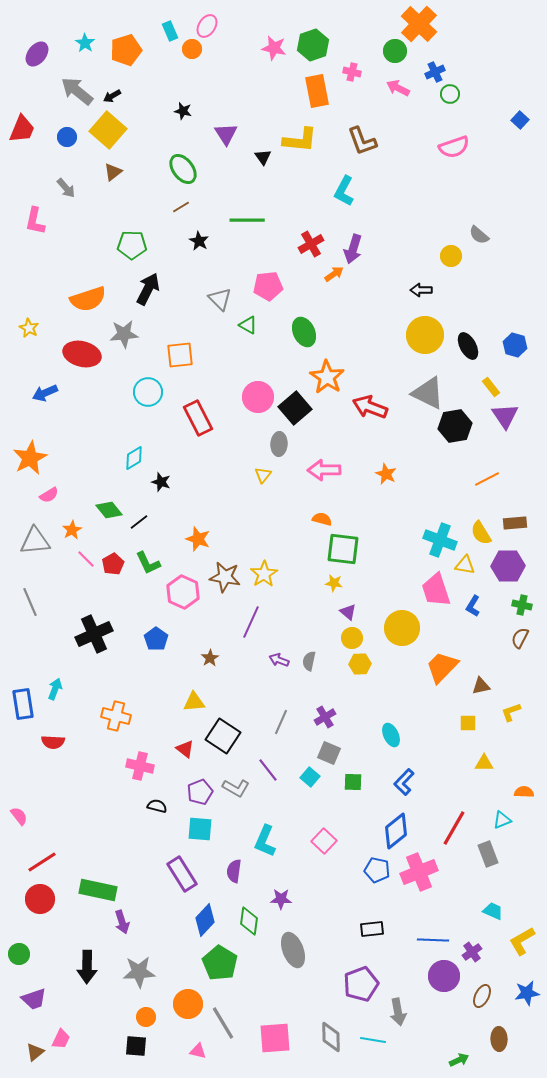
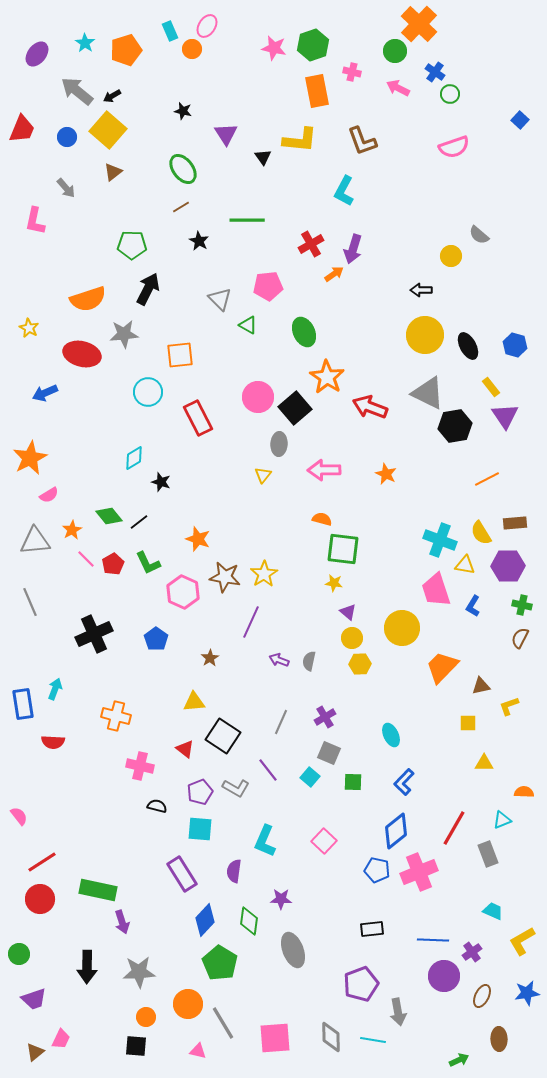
blue cross at (435, 72): rotated 30 degrees counterclockwise
green diamond at (109, 510): moved 6 px down
yellow L-shape at (511, 712): moved 2 px left, 6 px up
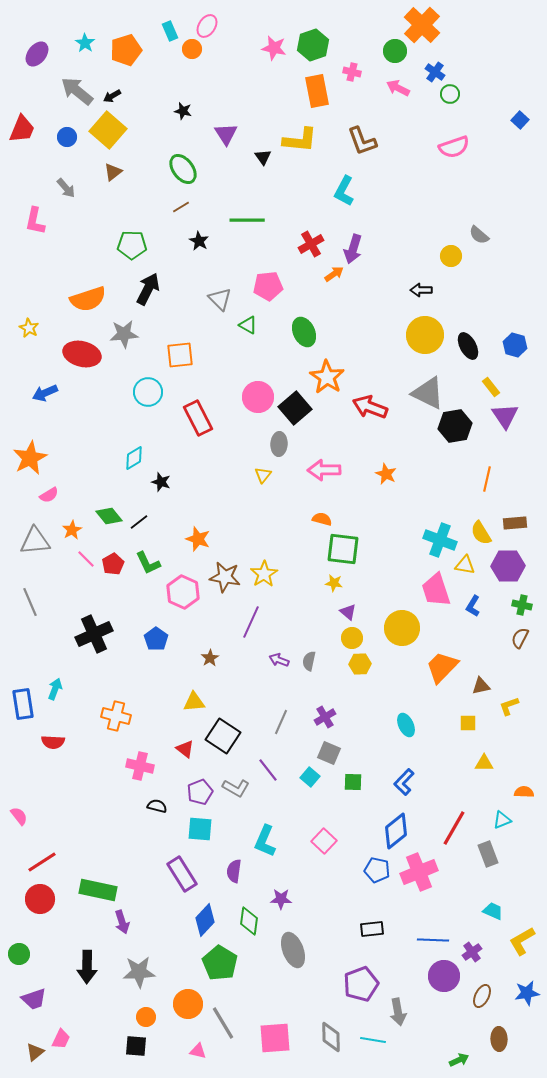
orange cross at (419, 24): moved 3 px right, 1 px down
orange line at (487, 479): rotated 50 degrees counterclockwise
cyan ellipse at (391, 735): moved 15 px right, 10 px up
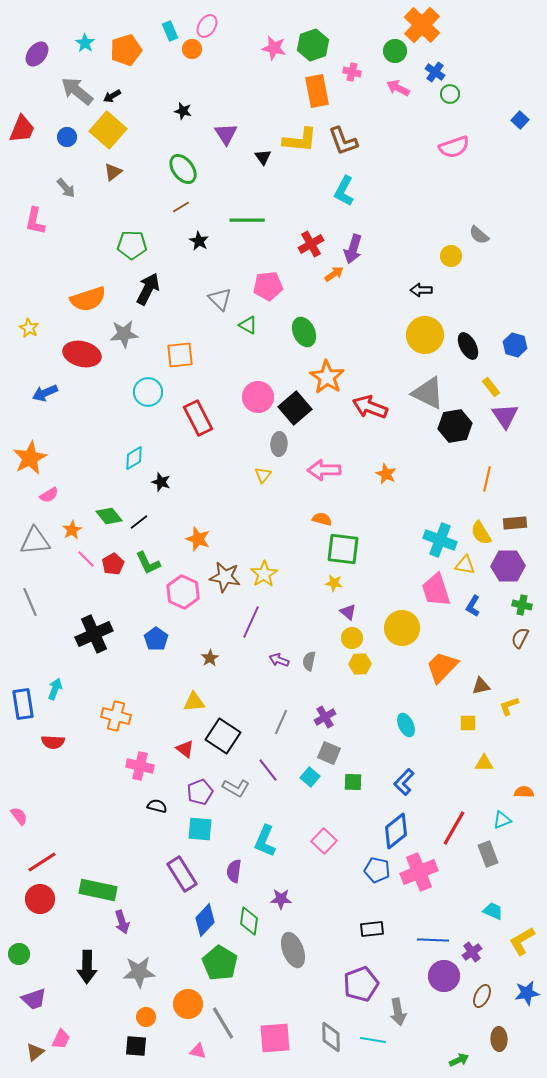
brown L-shape at (362, 141): moved 19 px left
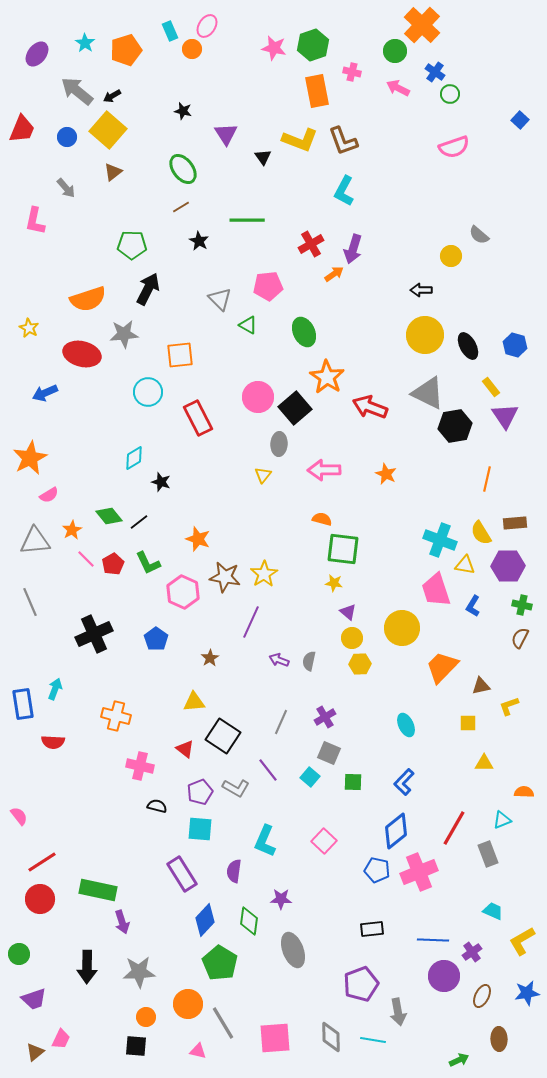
yellow L-shape at (300, 140): rotated 15 degrees clockwise
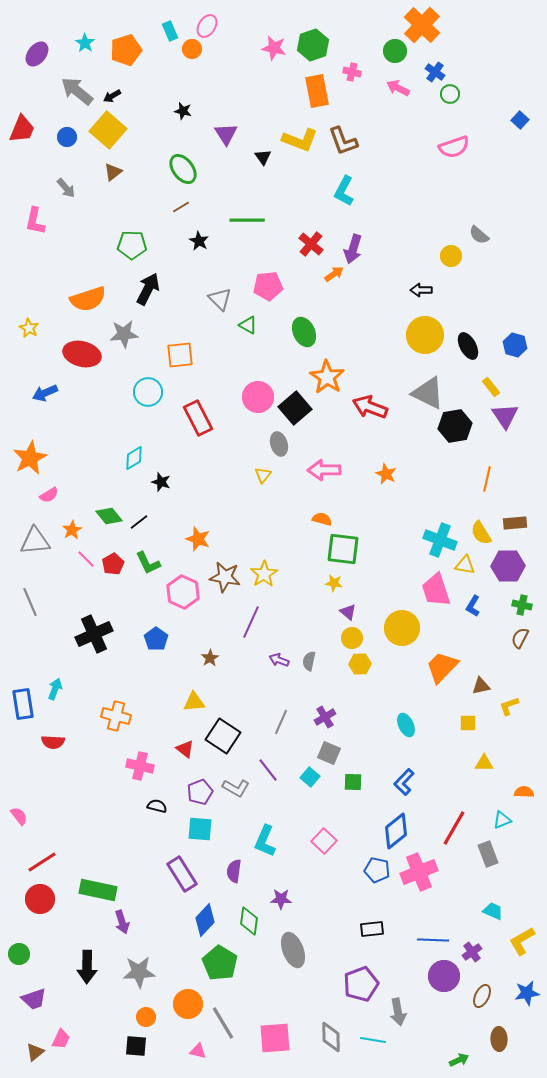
red cross at (311, 244): rotated 20 degrees counterclockwise
gray ellipse at (279, 444): rotated 20 degrees counterclockwise
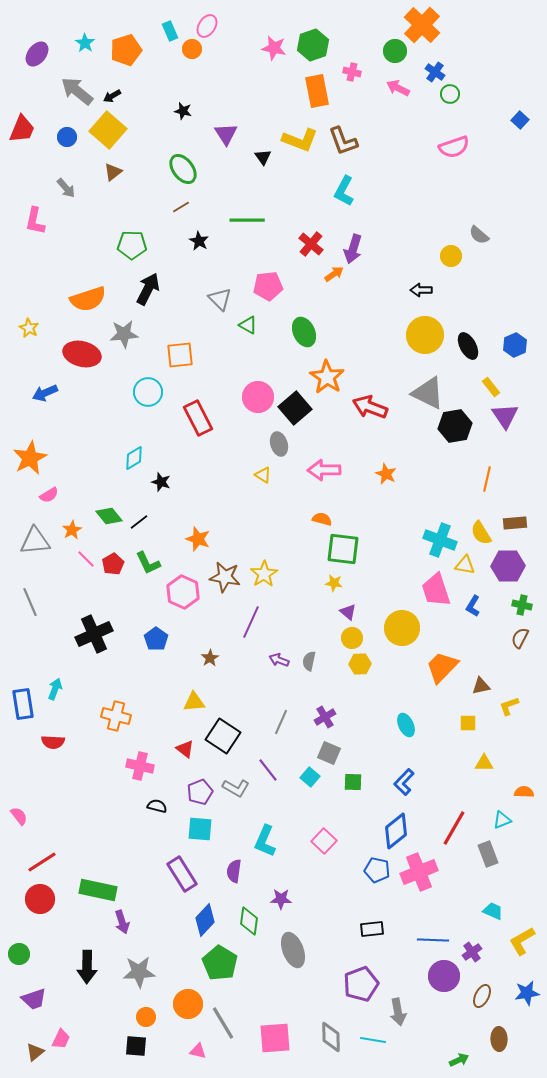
blue hexagon at (515, 345): rotated 20 degrees clockwise
yellow triangle at (263, 475): rotated 36 degrees counterclockwise
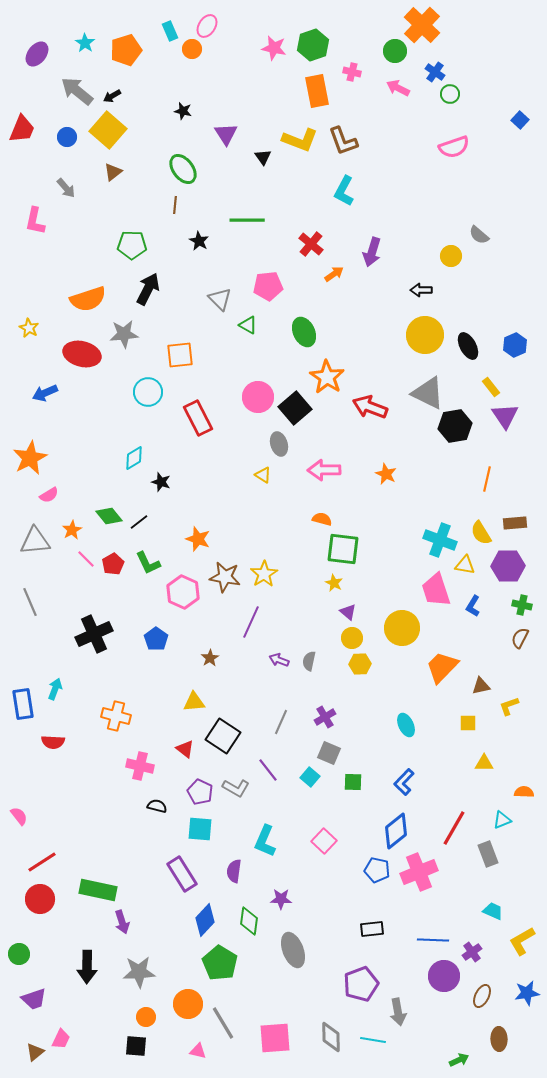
brown line at (181, 207): moved 6 px left, 2 px up; rotated 54 degrees counterclockwise
purple arrow at (353, 249): moved 19 px right, 3 px down
yellow star at (334, 583): rotated 18 degrees clockwise
purple pentagon at (200, 792): rotated 25 degrees counterclockwise
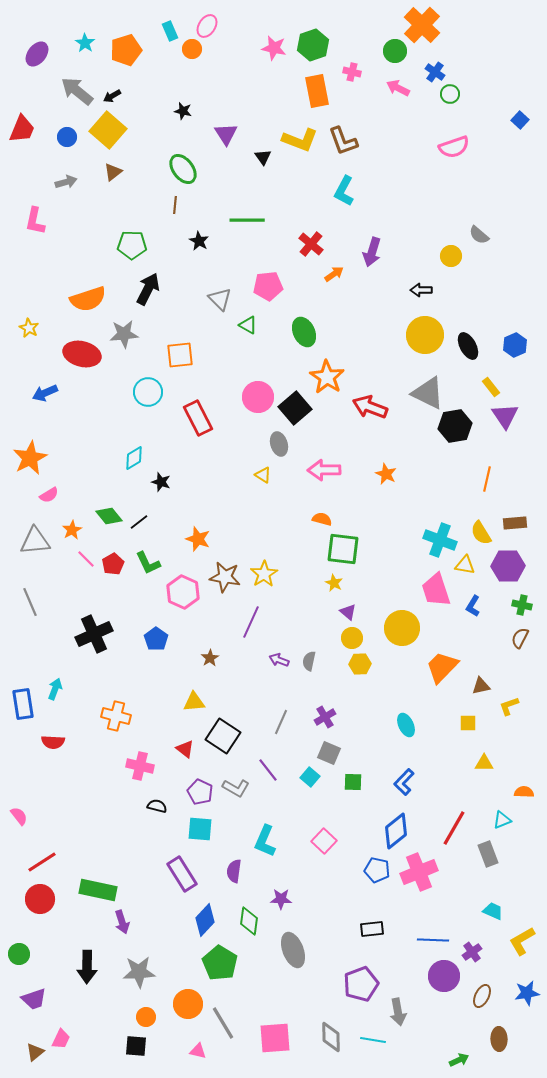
gray arrow at (66, 188): moved 6 px up; rotated 65 degrees counterclockwise
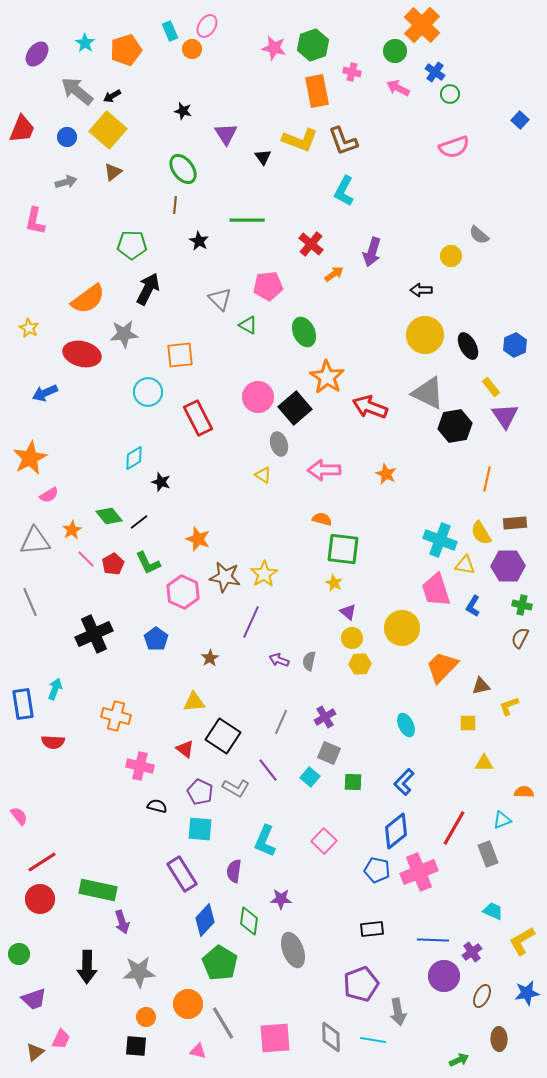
orange semicircle at (88, 299): rotated 18 degrees counterclockwise
